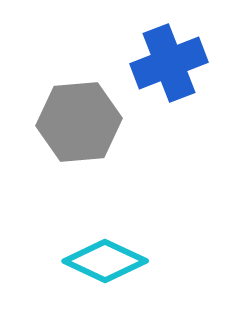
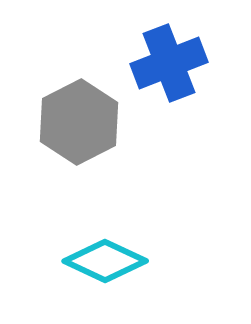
gray hexagon: rotated 22 degrees counterclockwise
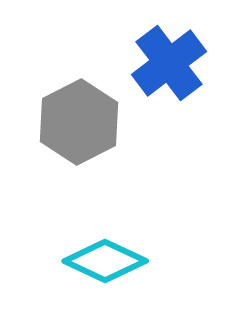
blue cross: rotated 16 degrees counterclockwise
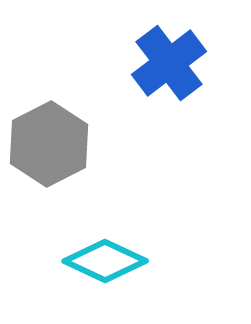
gray hexagon: moved 30 px left, 22 px down
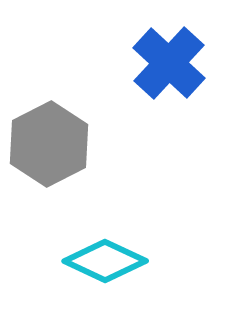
blue cross: rotated 10 degrees counterclockwise
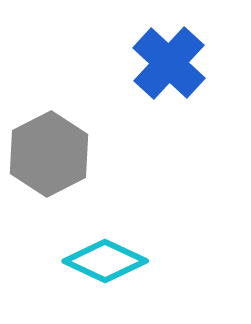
gray hexagon: moved 10 px down
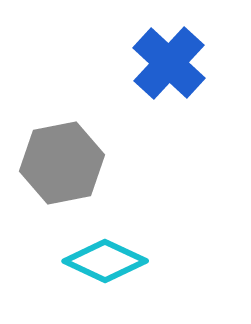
gray hexagon: moved 13 px right, 9 px down; rotated 16 degrees clockwise
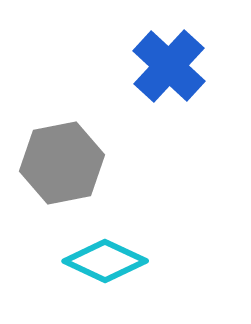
blue cross: moved 3 px down
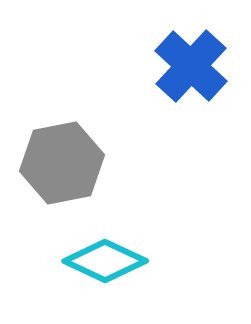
blue cross: moved 22 px right
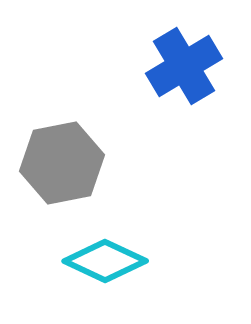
blue cross: moved 7 px left; rotated 16 degrees clockwise
